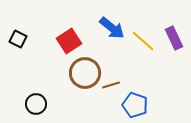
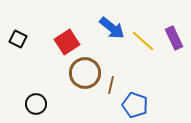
red square: moved 2 px left, 1 px down
brown line: rotated 60 degrees counterclockwise
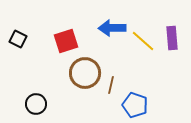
blue arrow: rotated 140 degrees clockwise
purple rectangle: moved 2 px left; rotated 20 degrees clockwise
red square: moved 1 px left, 1 px up; rotated 15 degrees clockwise
